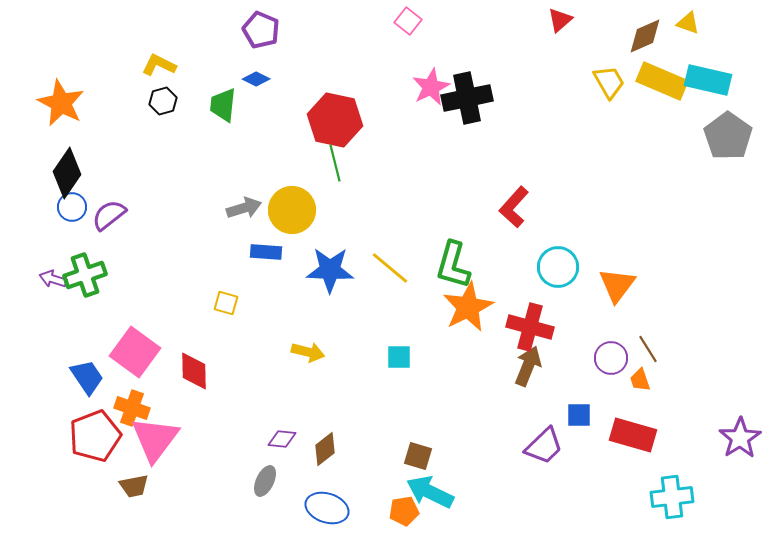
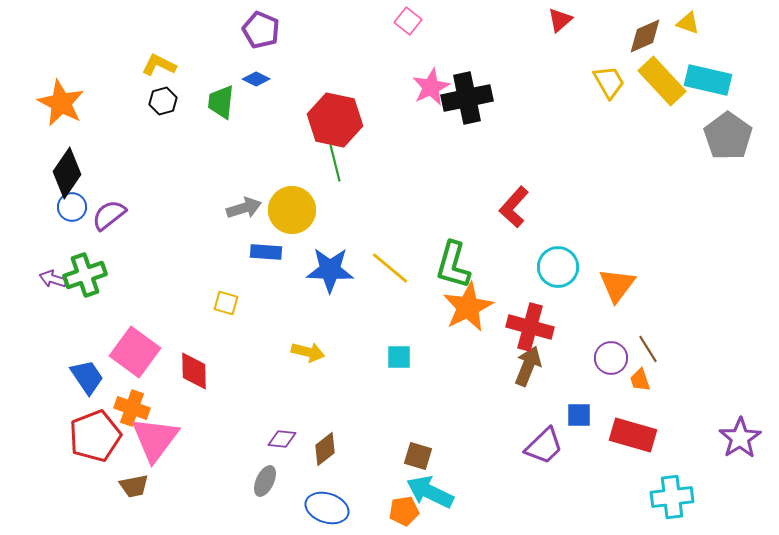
yellow rectangle at (662, 81): rotated 24 degrees clockwise
green trapezoid at (223, 105): moved 2 px left, 3 px up
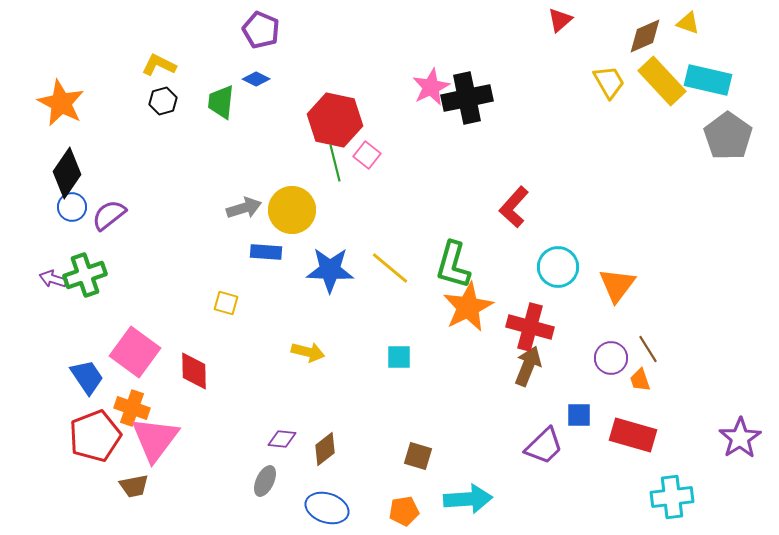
pink square at (408, 21): moved 41 px left, 134 px down
cyan arrow at (430, 492): moved 38 px right, 7 px down; rotated 150 degrees clockwise
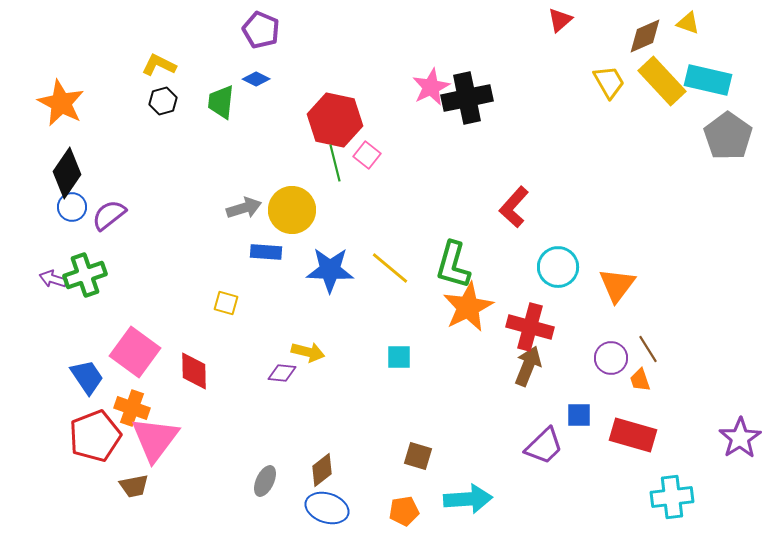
purple diamond at (282, 439): moved 66 px up
brown diamond at (325, 449): moved 3 px left, 21 px down
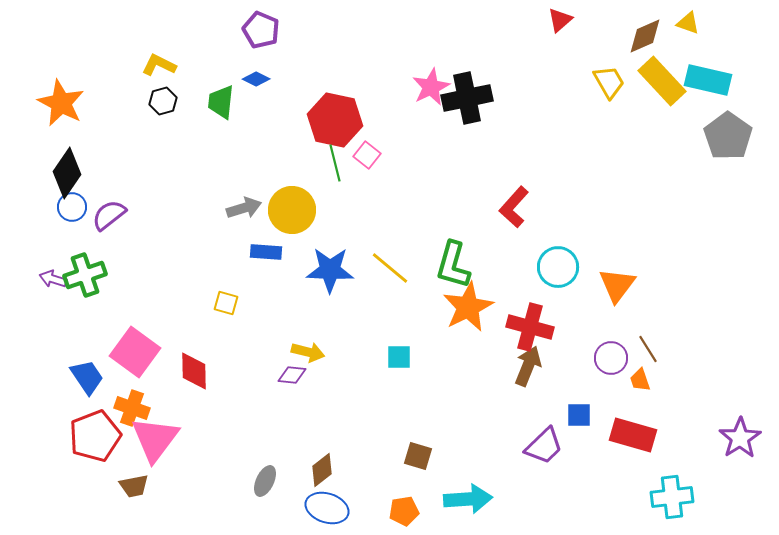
purple diamond at (282, 373): moved 10 px right, 2 px down
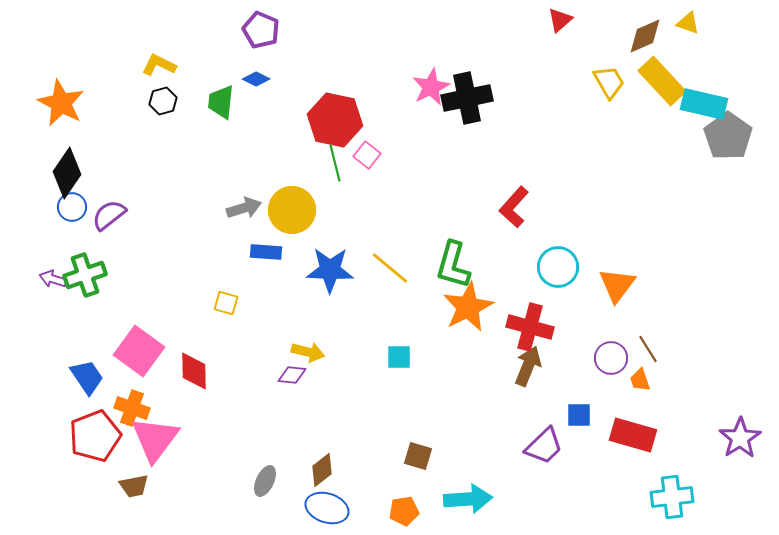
cyan rectangle at (708, 80): moved 4 px left, 24 px down
pink square at (135, 352): moved 4 px right, 1 px up
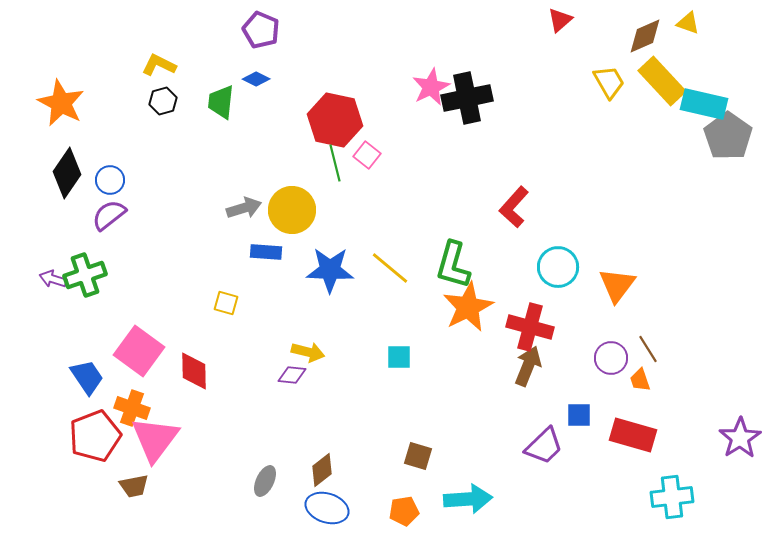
blue circle at (72, 207): moved 38 px right, 27 px up
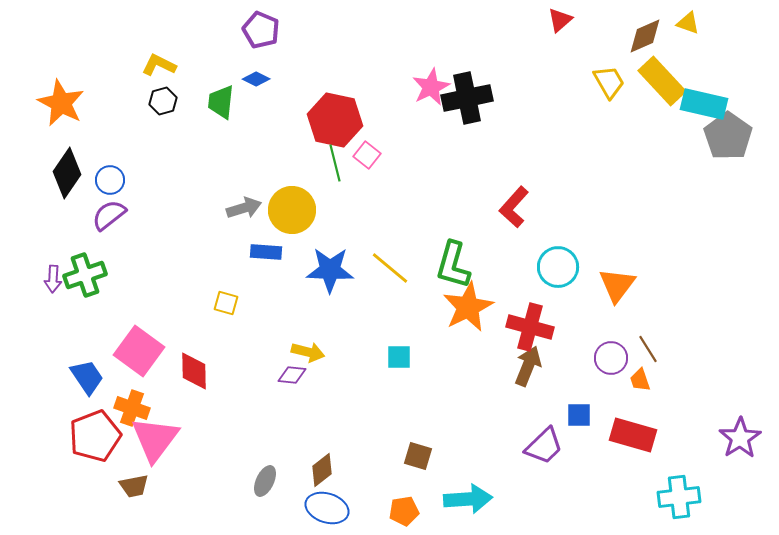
purple arrow at (53, 279): rotated 104 degrees counterclockwise
cyan cross at (672, 497): moved 7 px right
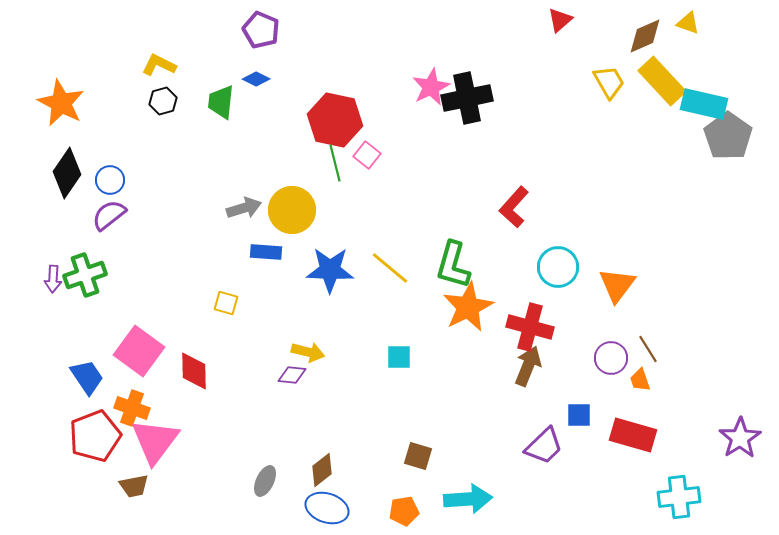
pink triangle at (155, 439): moved 2 px down
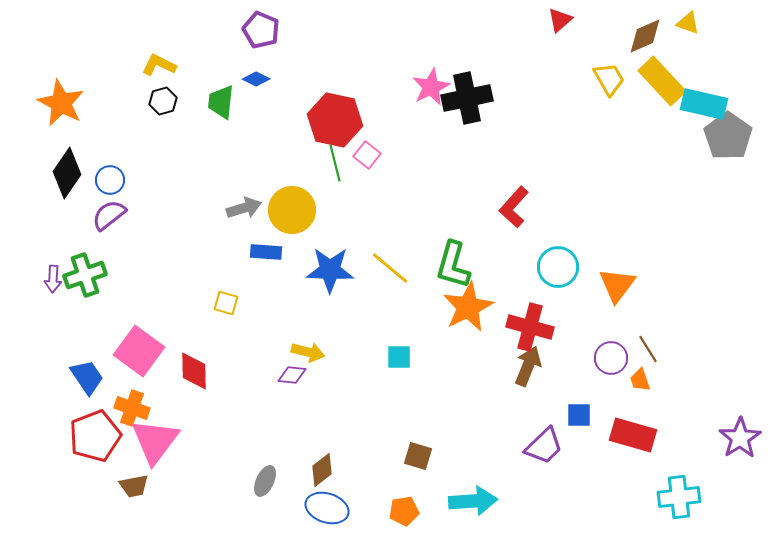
yellow trapezoid at (609, 82): moved 3 px up
cyan arrow at (468, 499): moved 5 px right, 2 px down
